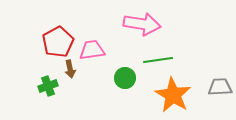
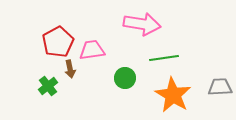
green line: moved 6 px right, 2 px up
green cross: rotated 18 degrees counterclockwise
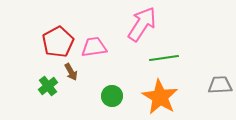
pink arrow: rotated 66 degrees counterclockwise
pink trapezoid: moved 2 px right, 3 px up
brown arrow: moved 1 px right, 3 px down; rotated 18 degrees counterclockwise
green circle: moved 13 px left, 18 px down
gray trapezoid: moved 2 px up
orange star: moved 13 px left, 2 px down
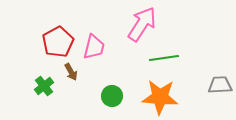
pink trapezoid: rotated 112 degrees clockwise
green cross: moved 4 px left
orange star: rotated 27 degrees counterclockwise
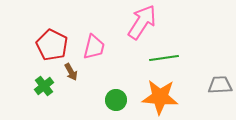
pink arrow: moved 2 px up
red pentagon: moved 6 px left, 3 px down; rotated 16 degrees counterclockwise
green circle: moved 4 px right, 4 px down
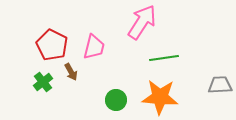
green cross: moved 1 px left, 4 px up
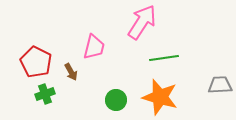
red pentagon: moved 16 px left, 17 px down
green cross: moved 2 px right, 12 px down; rotated 18 degrees clockwise
orange star: rotated 12 degrees clockwise
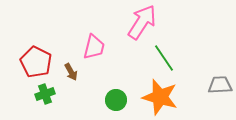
green line: rotated 64 degrees clockwise
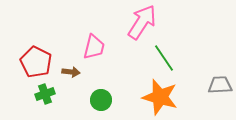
brown arrow: rotated 54 degrees counterclockwise
green circle: moved 15 px left
